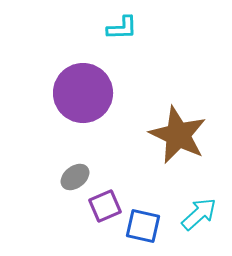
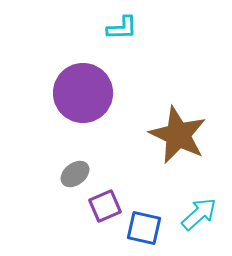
gray ellipse: moved 3 px up
blue square: moved 1 px right, 2 px down
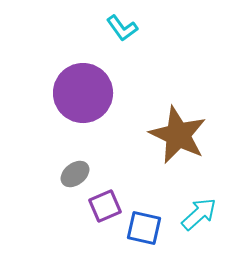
cyan L-shape: rotated 56 degrees clockwise
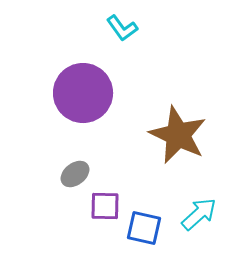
purple square: rotated 24 degrees clockwise
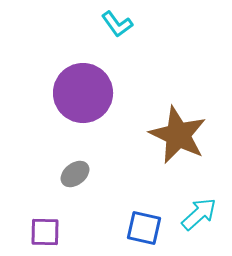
cyan L-shape: moved 5 px left, 4 px up
purple square: moved 60 px left, 26 px down
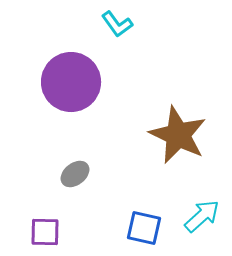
purple circle: moved 12 px left, 11 px up
cyan arrow: moved 3 px right, 2 px down
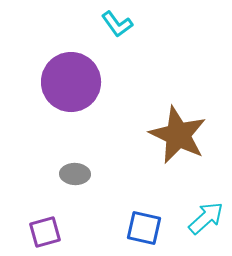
gray ellipse: rotated 40 degrees clockwise
cyan arrow: moved 4 px right, 2 px down
purple square: rotated 16 degrees counterclockwise
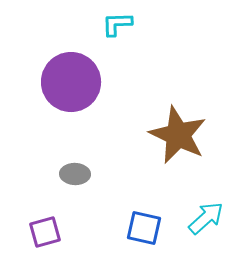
cyan L-shape: rotated 124 degrees clockwise
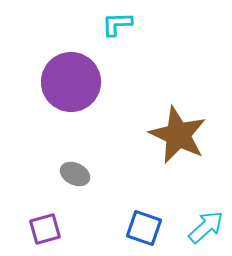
gray ellipse: rotated 24 degrees clockwise
cyan arrow: moved 9 px down
blue square: rotated 6 degrees clockwise
purple square: moved 3 px up
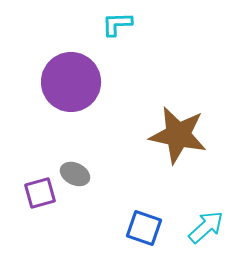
brown star: rotated 14 degrees counterclockwise
purple square: moved 5 px left, 36 px up
